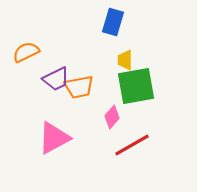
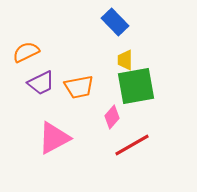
blue rectangle: moved 2 px right; rotated 60 degrees counterclockwise
purple trapezoid: moved 15 px left, 4 px down
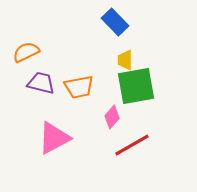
purple trapezoid: rotated 140 degrees counterclockwise
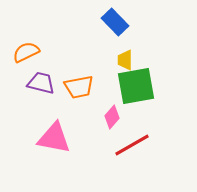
pink triangle: rotated 39 degrees clockwise
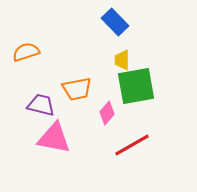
orange semicircle: rotated 8 degrees clockwise
yellow trapezoid: moved 3 px left
purple trapezoid: moved 22 px down
orange trapezoid: moved 2 px left, 2 px down
pink diamond: moved 5 px left, 4 px up
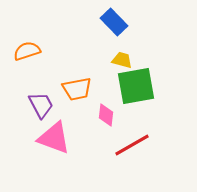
blue rectangle: moved 1 px left
orange semicircle: moved 1 px right, 1 px up
yellow trapezoid: rotated 105 degrees clockwise
purple trapezoid: rotated 48 degrees clockwise
pink diamond: moved 1 px left, 2 px down; rotated 35 degrees counterclockwise
pink triangle: rotated 9 degrees clockwise
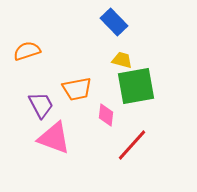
red line: rotated 18 degrees counterclockwise
